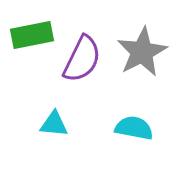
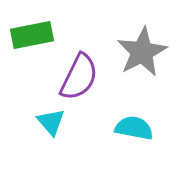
purple semicircle: moved 3 px left, 18 px down
cyan triangle: moved 3 px left, 2 px up; rotated 44 degrees clockwise
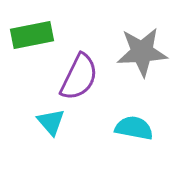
gray star: rotated 24 degrees clockwise
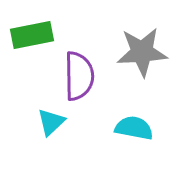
purple semicircle: moved 1 px up; rotated 27 degrees counterclockwise
cyan triangle: rotated 28 degrees clockwise
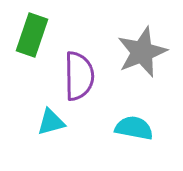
green rectangle: rotated 60 degrees counterclockwise
gray star: rotated 18 degrees counterclockwise
cyan triangle: rotated 28 degrees clockwise
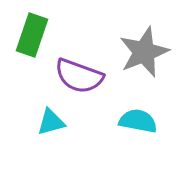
gray star: moved 2 px right
purple semicircle: rotated 111 degrees clockwise
cyan semicircle: moved 4 px right, 7 px up
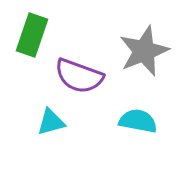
gray star: moved 1 px up
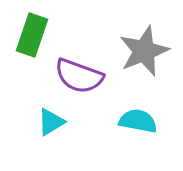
cyan triangle: rotated 16 degrees counterclockwise
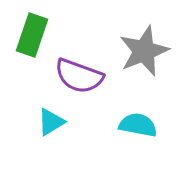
cyan semicircle: moved 4 px down
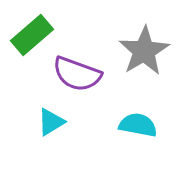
green rectangle: rotated 30 degrees clockwise
gray star: rotated 9 degrees counterclockwise
purple semicircle: moved 2 px left, 2 px up
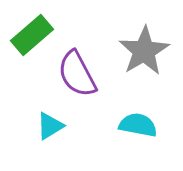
purple semicircle: rotated 42 degrees clockwise
cyan triangle: moved 1 px left, 4 px down
